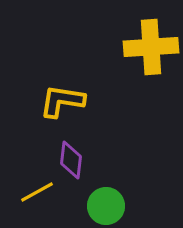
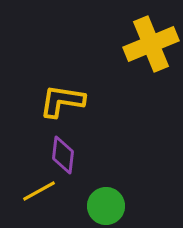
yellow cross: moved 3 px up; rotated 18 degrees counterclockwise
purple diamond: moved 8 px left, 5 px up
yellow line: moved 2 px right, 1 px up
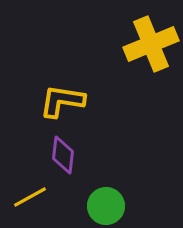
yellow line: moved 9 px left, 6 px down
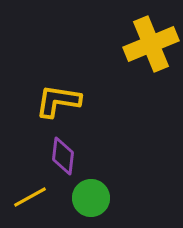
yellow L-shape: moved 4 px left
purple diamond: moved 1 px down
green circle: moved 15 px left, 8 px up
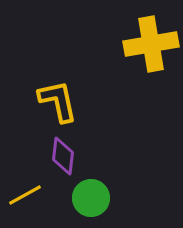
yellow cross: rotated 12 degrees clockwise
yellow L-shape: rotated 69 degrees clockwise
yellow line: moved 5 px left, 2 px up
